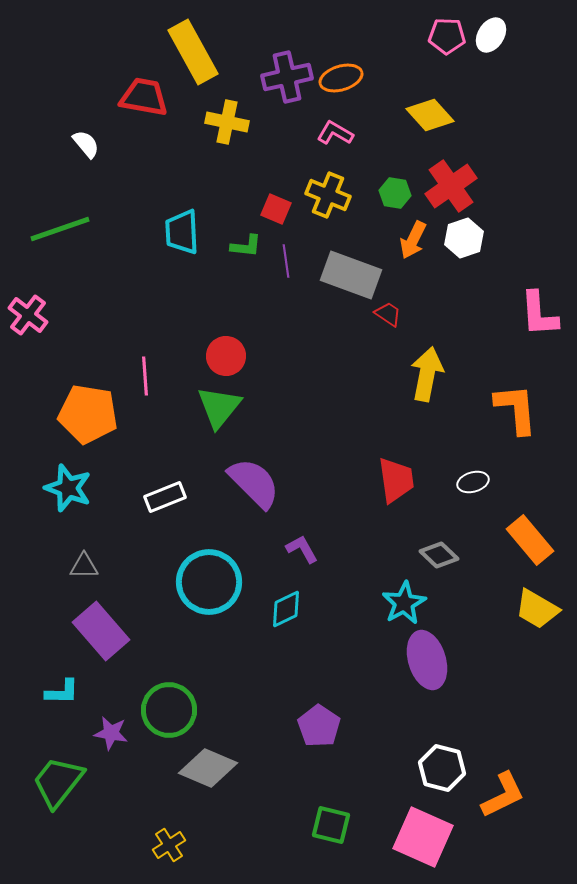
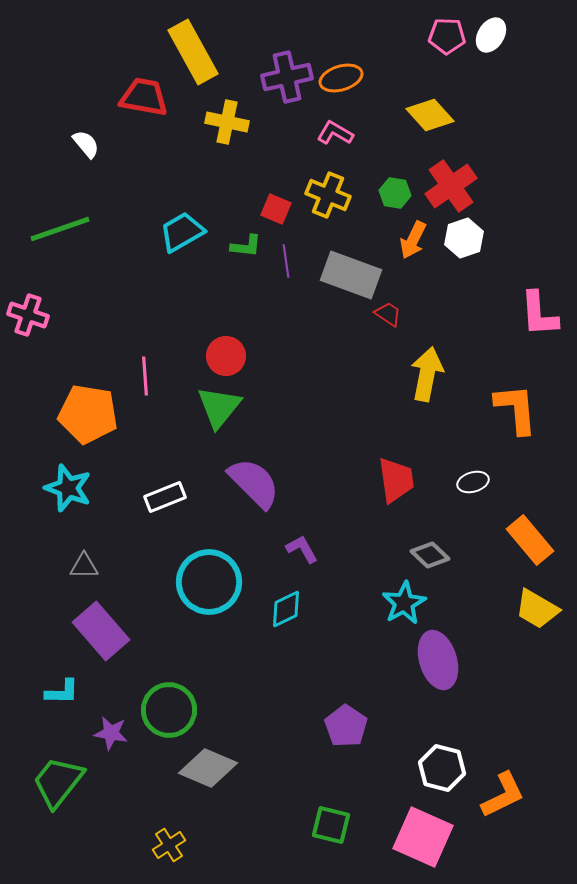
cyan trapezoid at (182, 232): rotated 63 degrees clockwise
pink cross at (28, 315): rotated 18 degrees counterclockwise
gray diamond at (439, 555): moved 9 px left
purple ellipse at (427, 660): moved 11 px right
purple pentagon at (319, 726): moved 27 px right
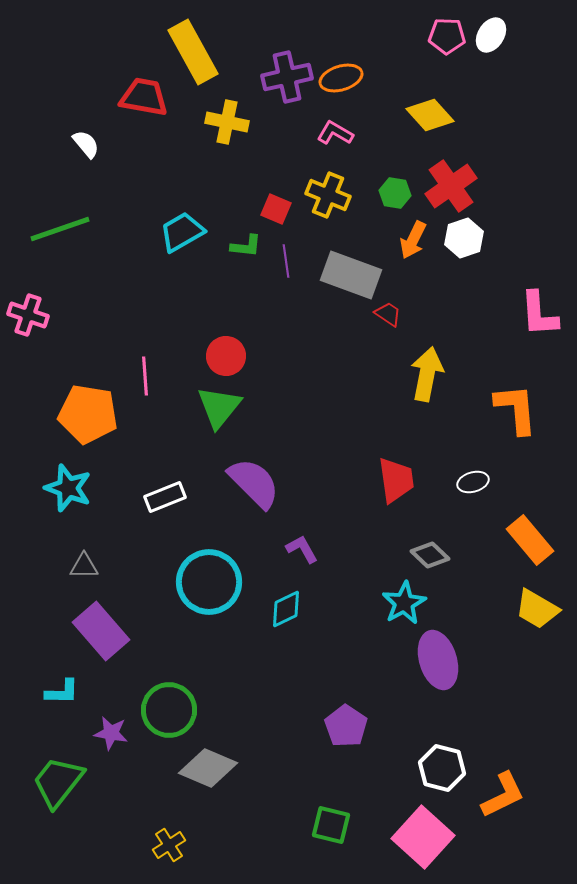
pink square at (423, 837): rotated 18 degrees clockwise
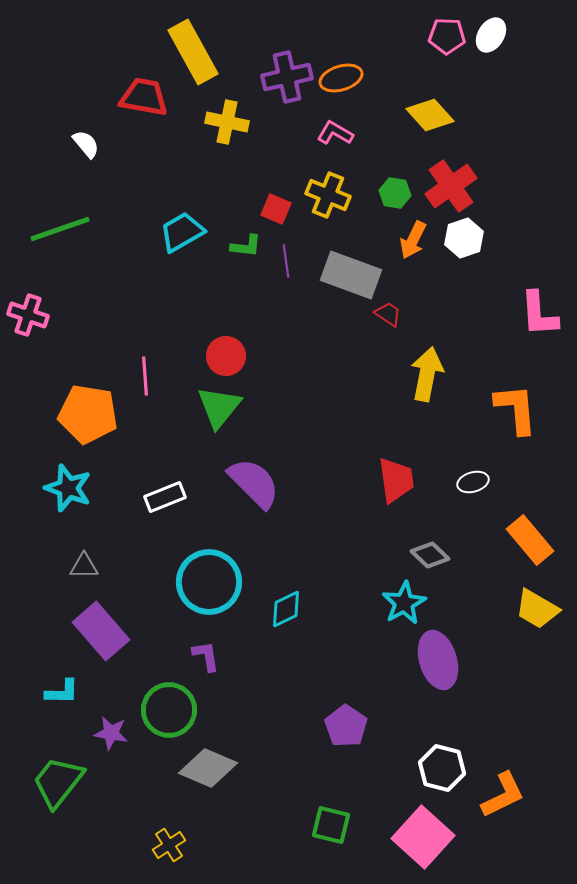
purple L-shape at (302, 549): moved 96 px left, 107 px down; rotated 20 degrees clockwise
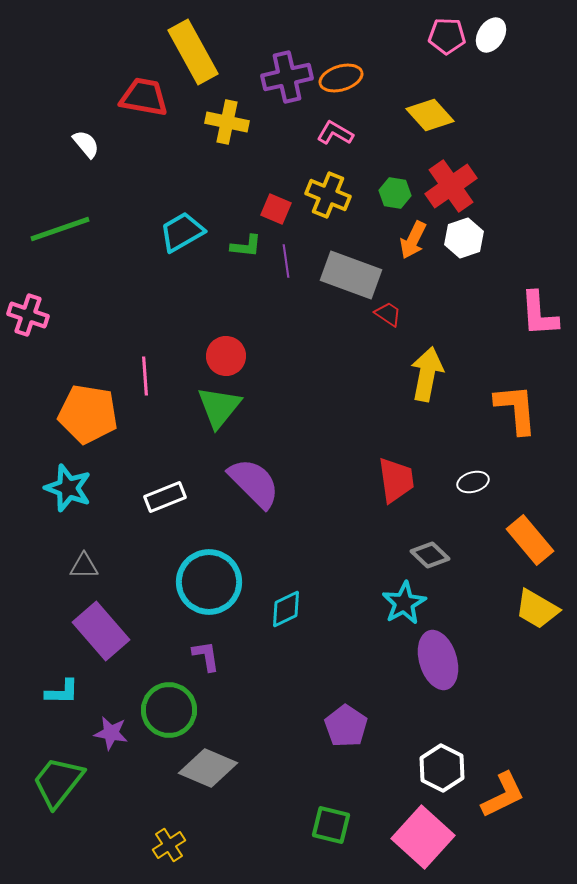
white hexagon at (442, 768): rotated 12 degrees clockwise
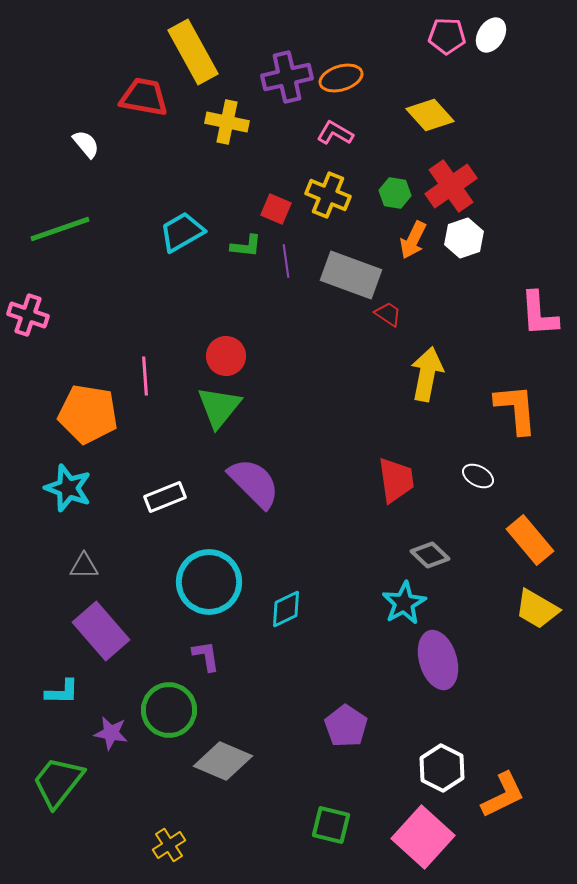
white ellipse at (473, 482): moved 5 px right, 6 px up; rotated 44 degrees clockwise
gray diamond at (208, 768): moved 15 px right, 7 px up
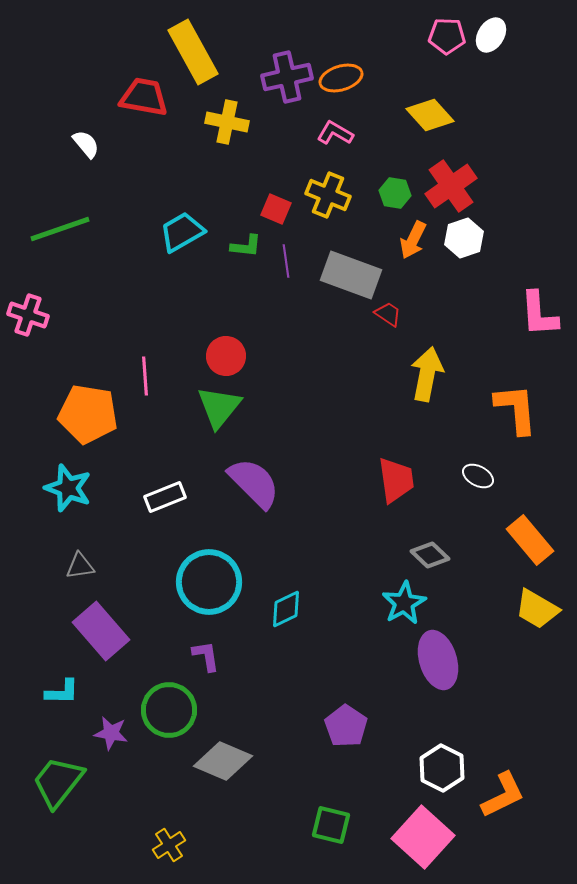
gray triangle at (84, 566): moved 4 px left; rotated 8 degrees counterclockwise
